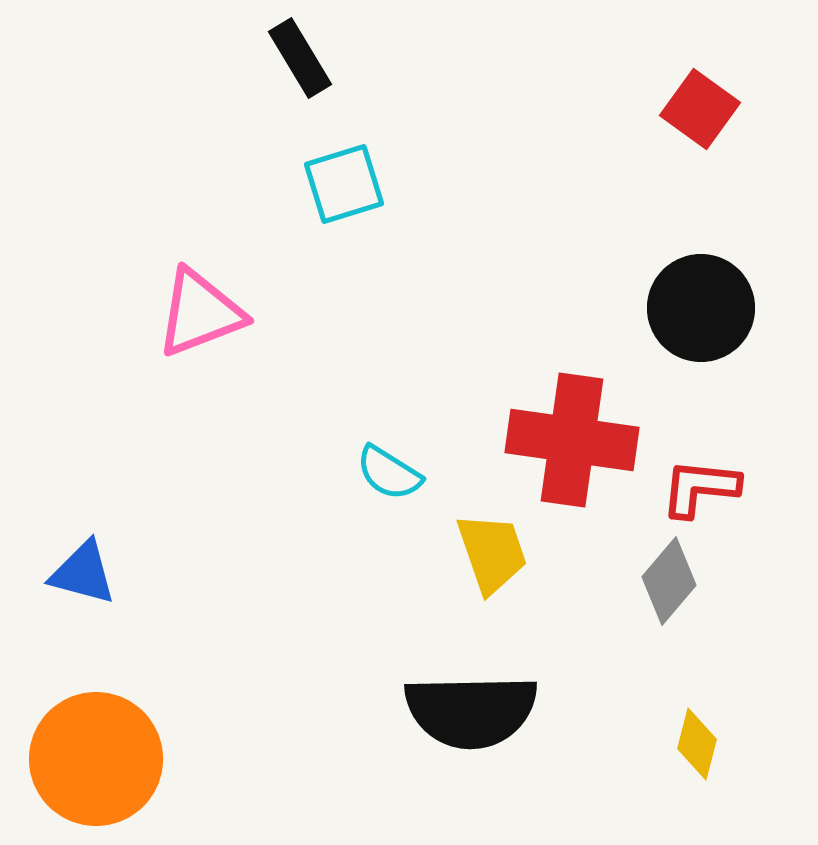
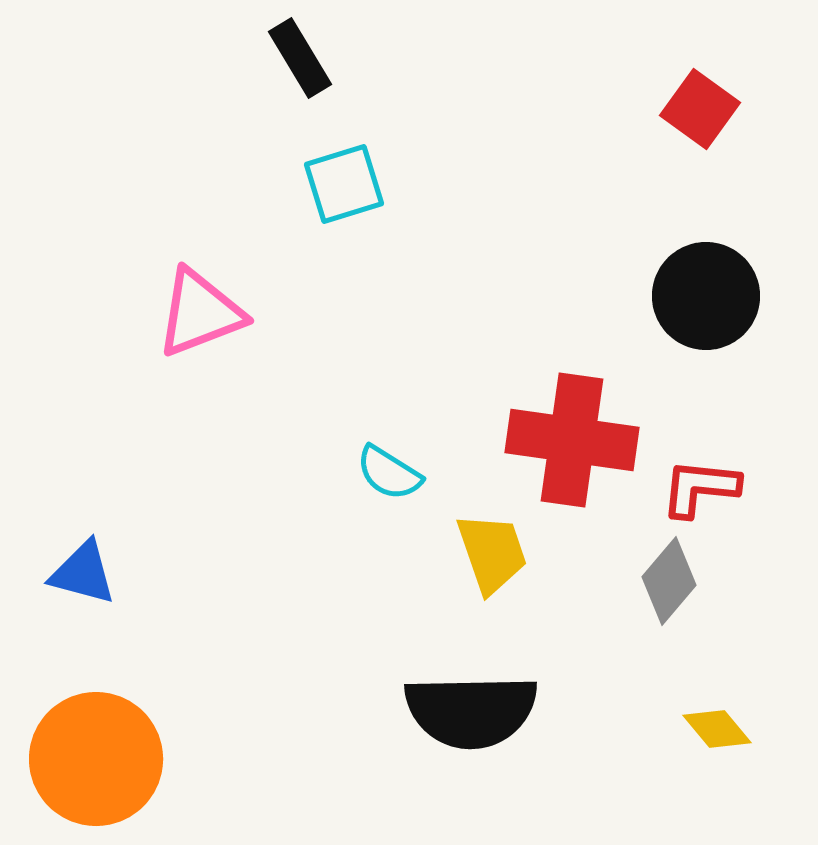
black circle: moved 5 px right, 12 px up
yellow diamond: moved 20 px right, 15 px up; rotated 54 degrees counterclockwise
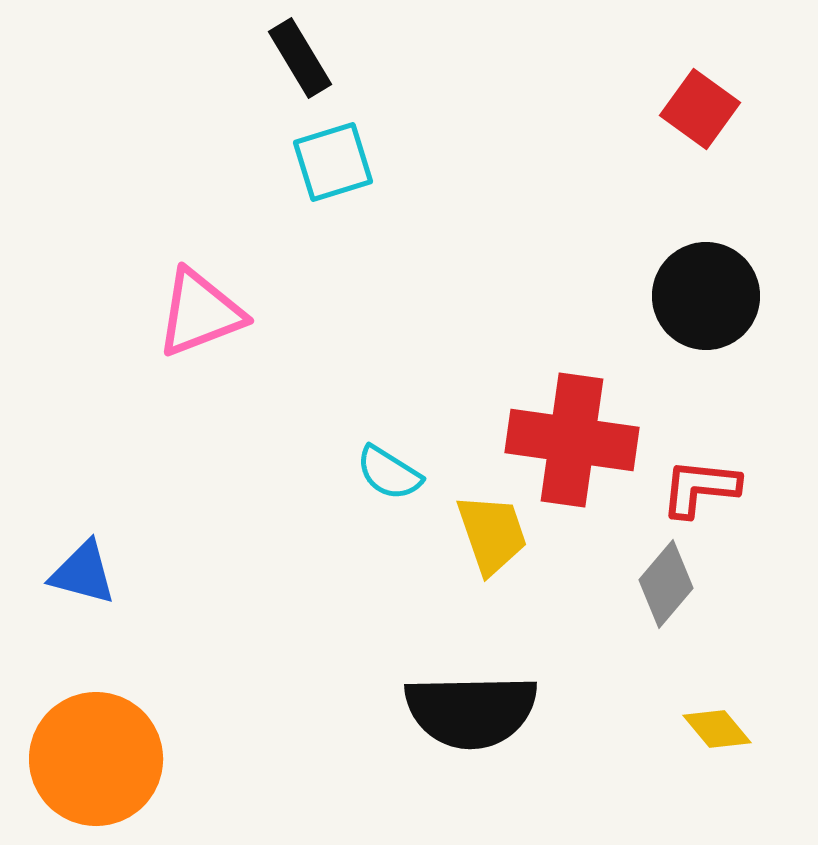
cyan square: moved 11 px left, 22 px up
yellow trapezoid: moved 19 px up
gray diamond: moved 3 px left, 3 px down
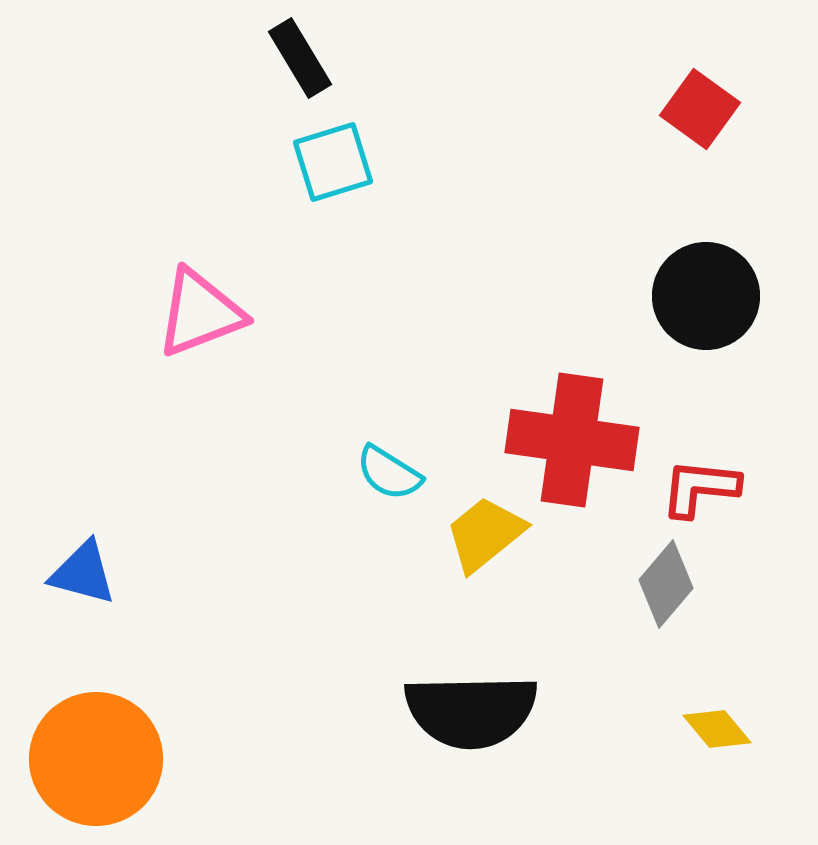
yellow trapezoid: moved 7 px left; rotated 110 degrees counterclockwise
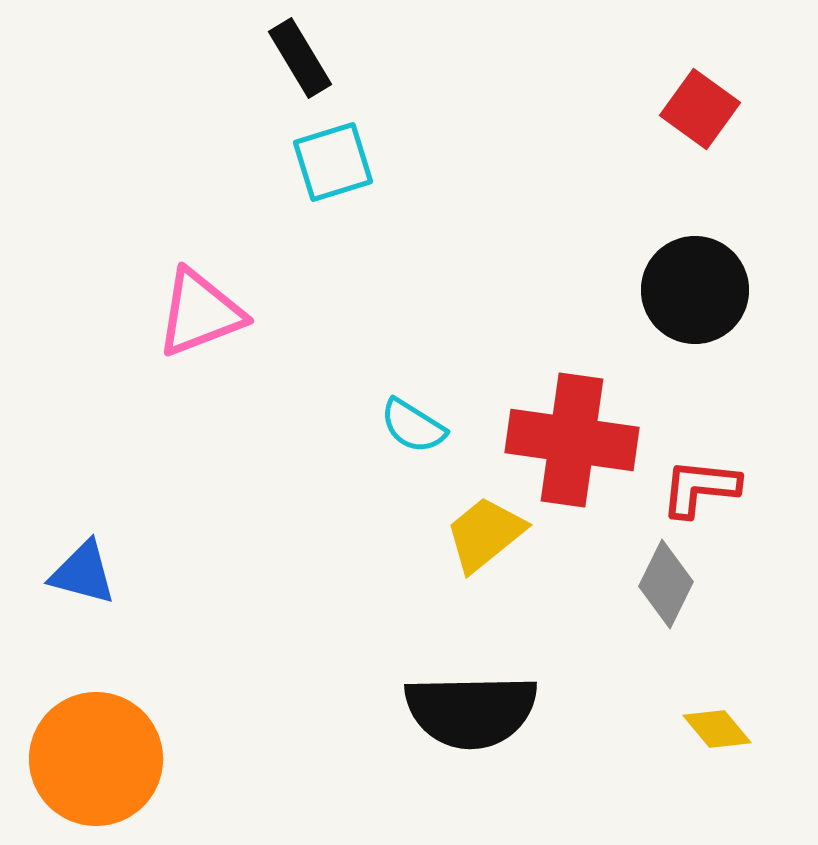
black circle: moved 11 px left, 6 px up
cyan semicircle: moved 24 px right, 47 px up
gray diamond: rotated 14 degrees counterclockwise
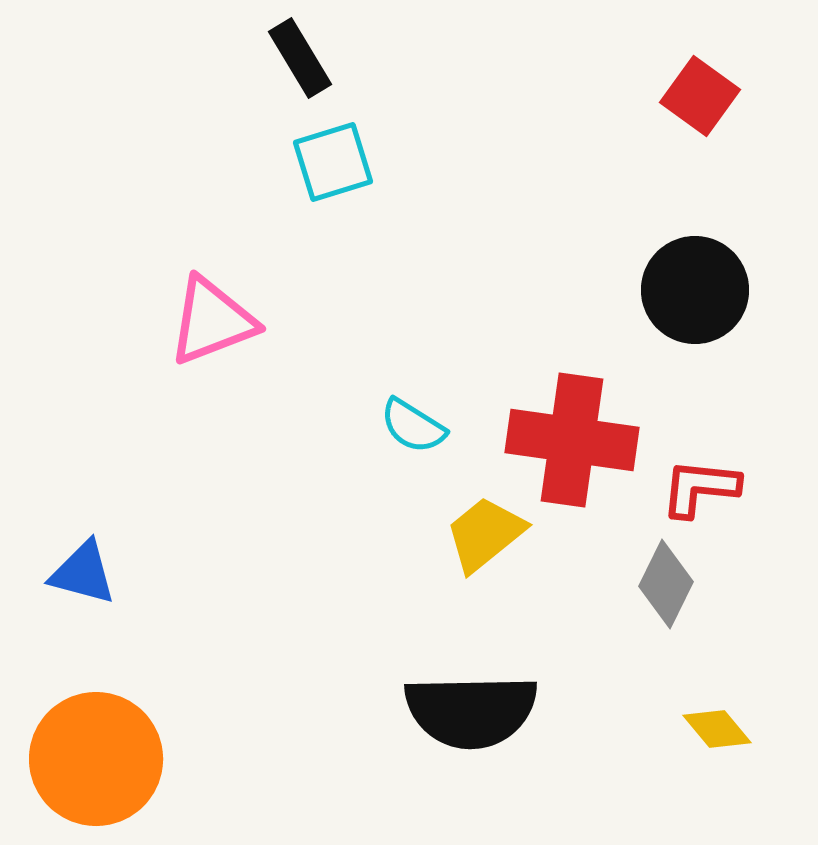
red square: moved 13 px up
pink triangle: moved 12 px right, 8 px down
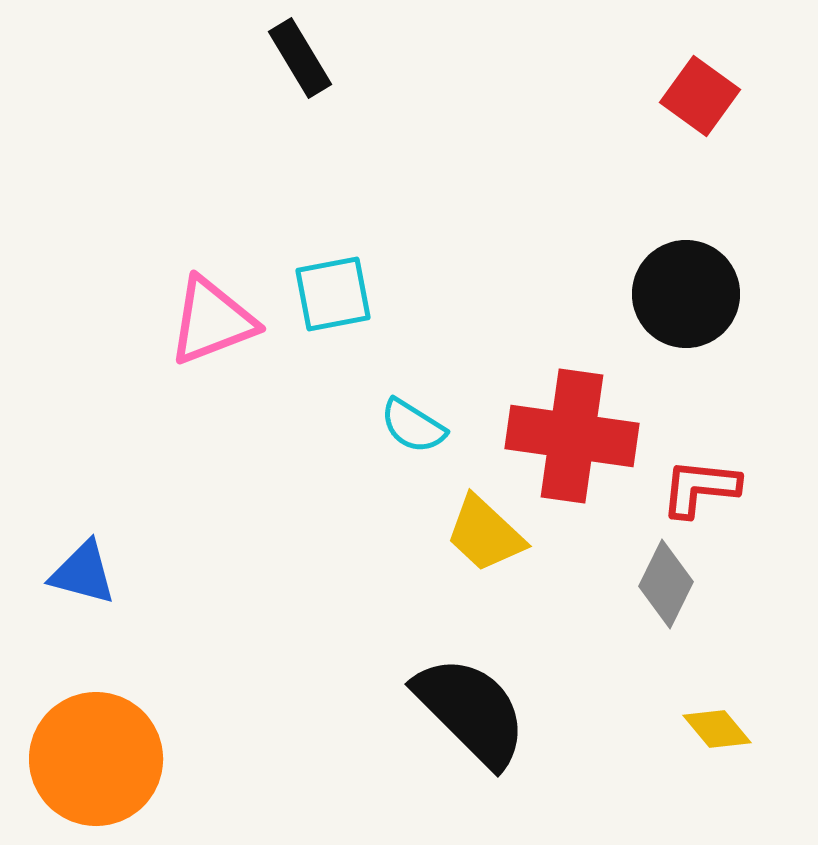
cyan square: moved 132 px down; rotated 6 degrees clockwise
black circle: moved 9 px left, 4 px down
red cross: moved 4 px up
yellow trapezoid: rotated 98 degrees counterclockwise
black semicircle: rotated 134 degrees counterclockwise
